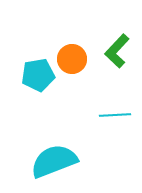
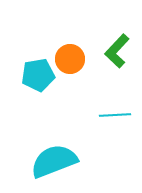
orange circle: moved 2 px left
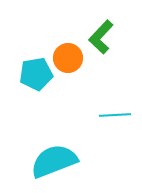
green L-shape: moved 16 px left, 14 px up
orange circle: moved 2 px left, 1 px up
cyan pentagon: moved 2 px left, 1 px up
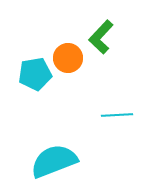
cyan pentagon: moved 1 px left
cyan line: moved 2 px right
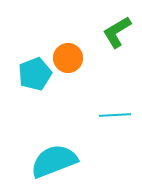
green L-shape: moved 16 px right, 5 px up; rotated 16 degrees clockwise
cyan pentagon: rotated 12 degrees counterclockwise
cyan line: moved 2 px left
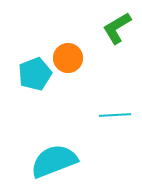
green L-shape: moved 4 px up
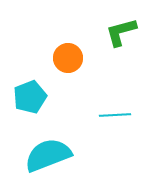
green L-shape: moved 4 px right, 4 px down; rotated 16 degrees clockwise
cyan pentagon: moved 5 px left, 23 px down
cyan semicircle: moved 6 px left, 6 px up
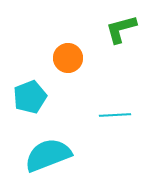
green L-shape: moved 3 px up
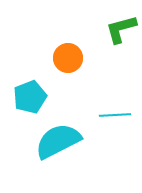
cyan semicircle: moved 10 px right, 14 px up; rotated 6 degrees counterclockwise
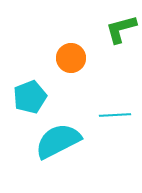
orange circle: moved 3 px right
